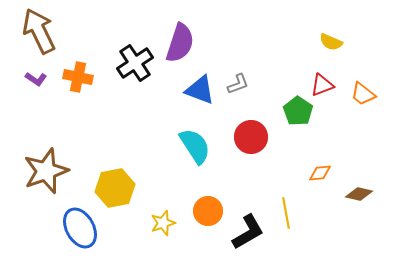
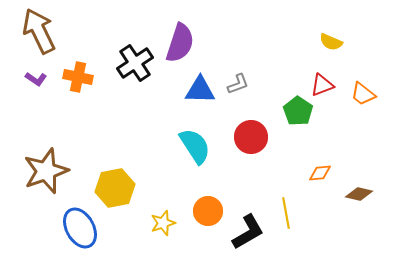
blue triangle: rotated 20 degrees counterclockwise
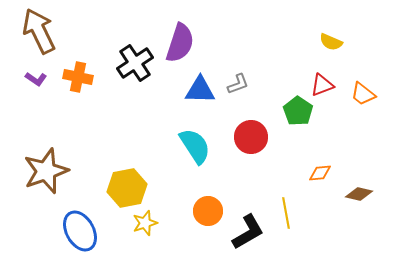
yellow hexagon: moved 12 px right
yellow star: moved 18 px left
blue ellipse: moved 3 px down
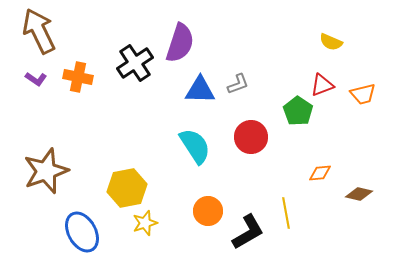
orange trapezoid: rotated 52 degrees counterclockwise
blue ellipse: moved 2 px right, 1 px down
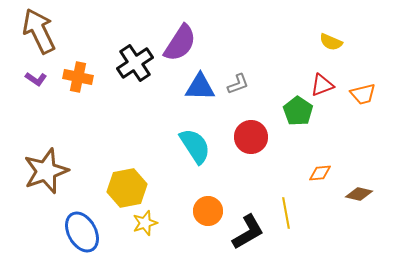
purple semicircle: rotated 15 degrees clockwise
blue triangle: moved 3 px up
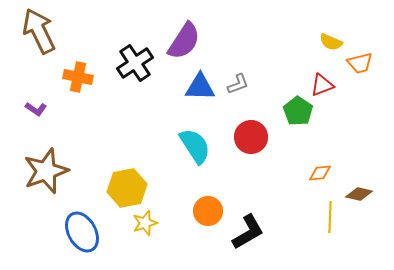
purple semicircle: moved 4 px right, 2 px up
purple L-shape: moved 30 px down
orange trapezoid: moved 3 px left, 31 px up
yellow line: moved 44 px right, 4 px down; rotated 12 degrees clockwise
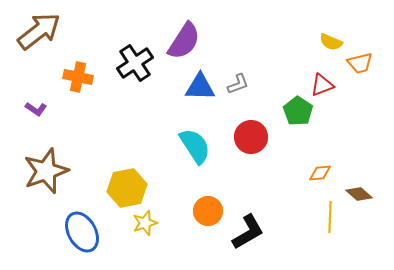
brown arrow: rotated 78 degrees clockwise
brown diamond: rotated 28 degrees clockwise
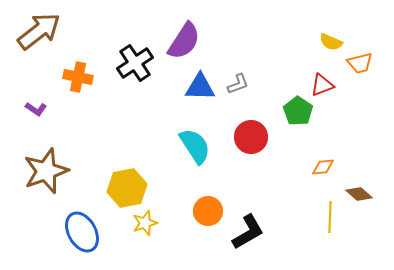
orange diamond: moved 3 px right, 6 px up
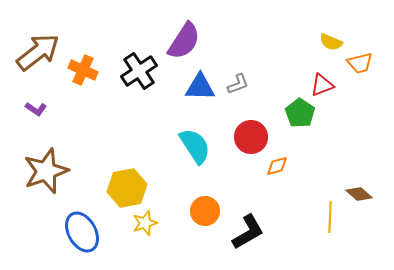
brown arrow: moved 1 px left, 21 px down
black cross: moved 4 px right, 8 px down
orange cross: moved 5 px right, 7 px up; rotated 12 degrees clockwise
green pentagon: moved 2 px right, 2 px down
orange diamond: moved 46 px left, 1 px up; rotated 10 degrees counterclockwise
orange circle: moved 3 px left
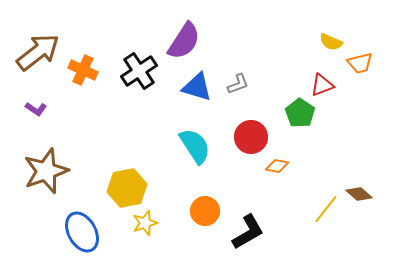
blue triangle: moved 3 px left; rotated 16 degrees clockwise
orange diamond: rotated 25 degrees clockwise
yellow line: moved 4 px left, 8 px up; rotated 36 degrees clockwise
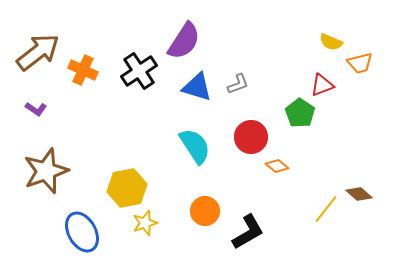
orange diamond: rotated 30 degrees clockwise
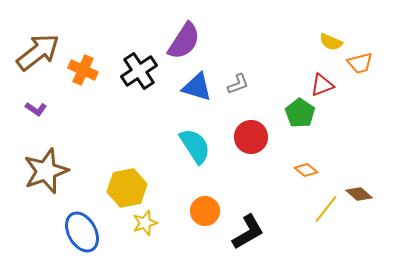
orange diamond: moved 29 px right, 4 px down
